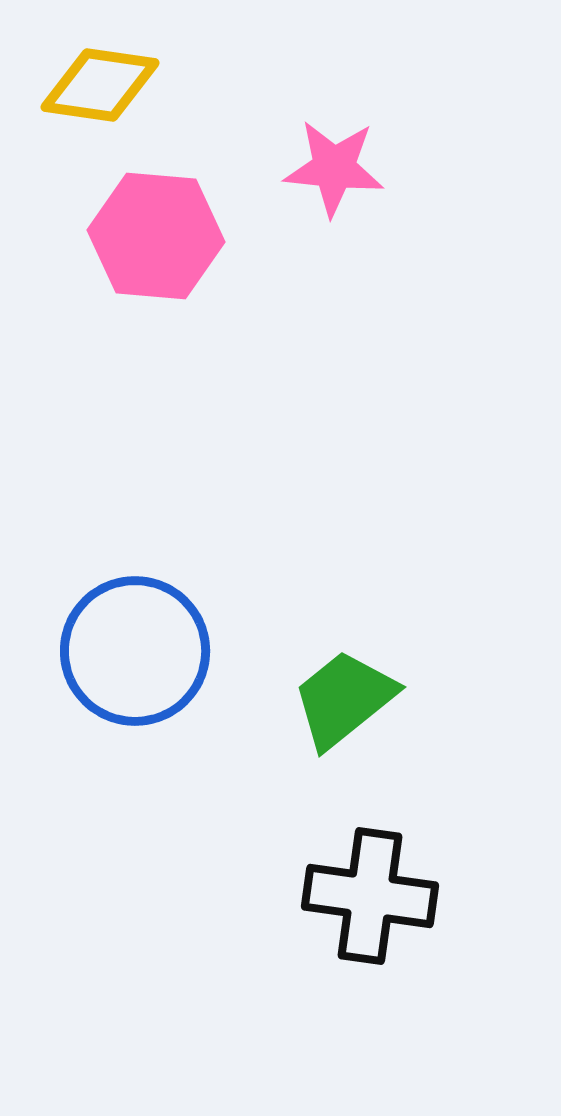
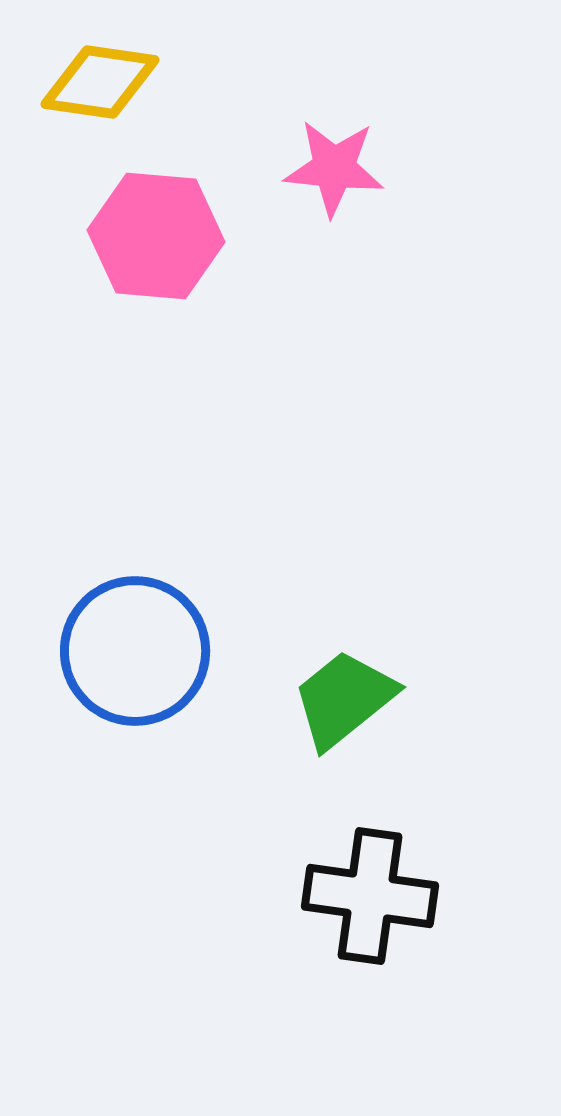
yellow diamond: moved 3 px up
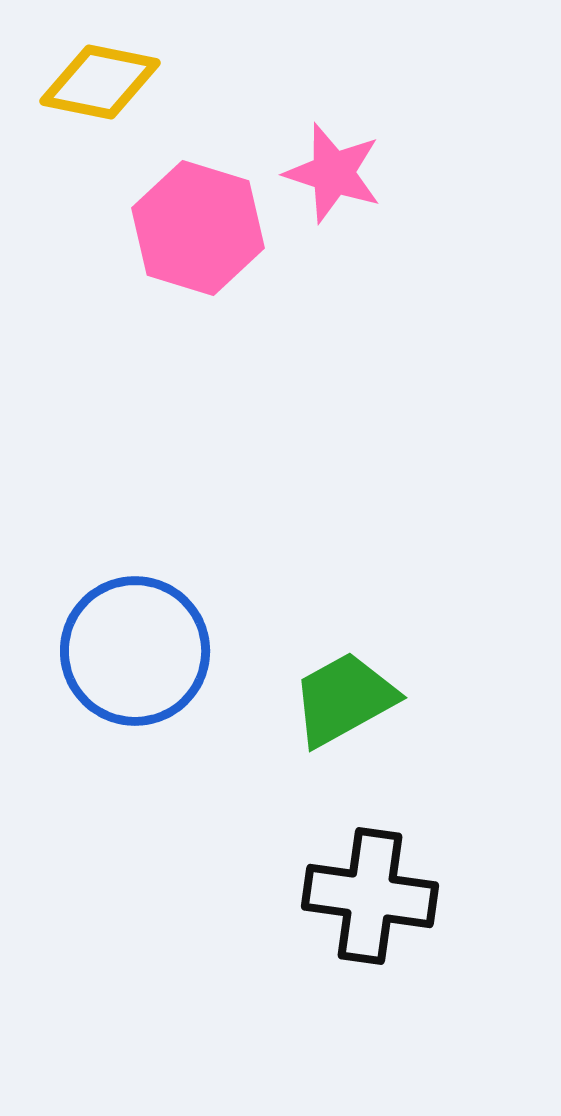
yellow diamond: rotated 3 degrees clockwise
pink star: moved 1 px left, 5 px down; rotated 12 degrees clockwise
pink hexagon: moved 42 px right, 8 px up; rotated 12 degrees clockwise
green trapezoid: rotated 10 degrees clockwise
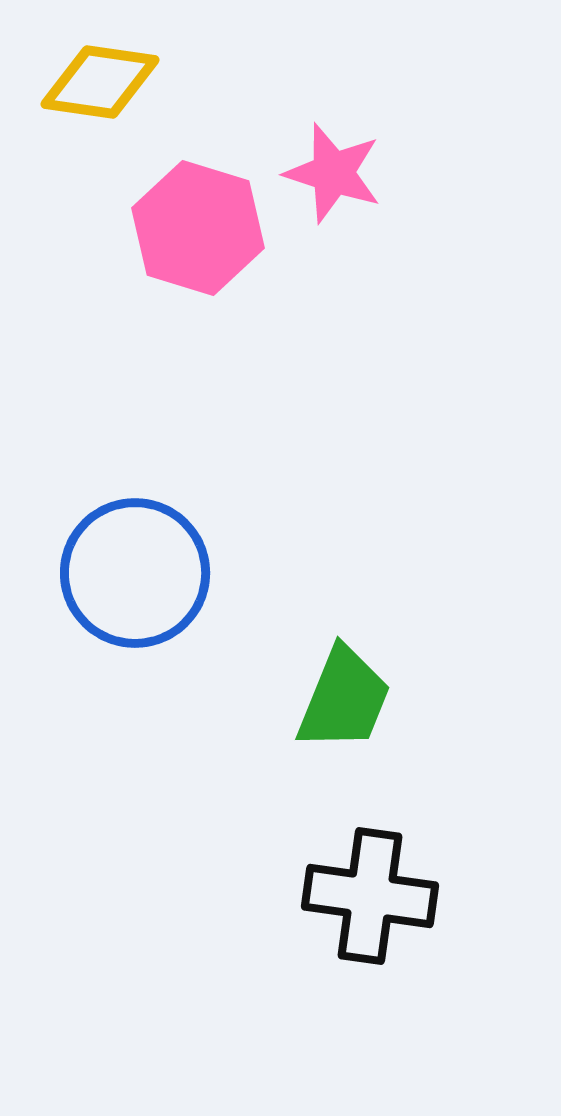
yellow diamond: rotated 3 degrees counterclockwise
blue circle: moved 78 px up
green trapezoid: rotated 141 degrees clockwise
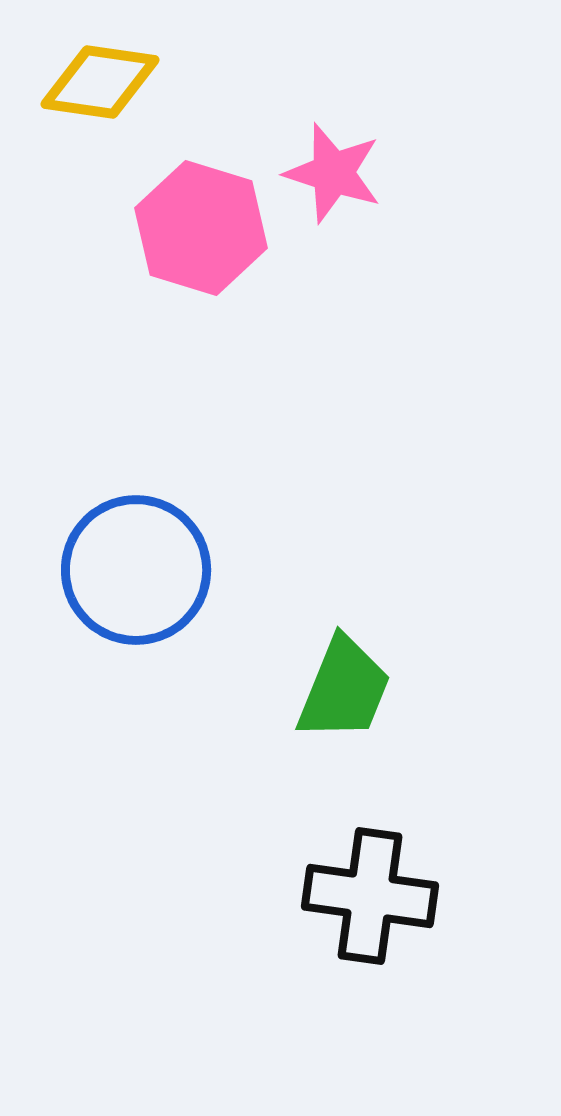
pink hexagon: moved 3 px right
blue circle: moved 1 px right, 3 px up
green trapezoid: moved 10 px up
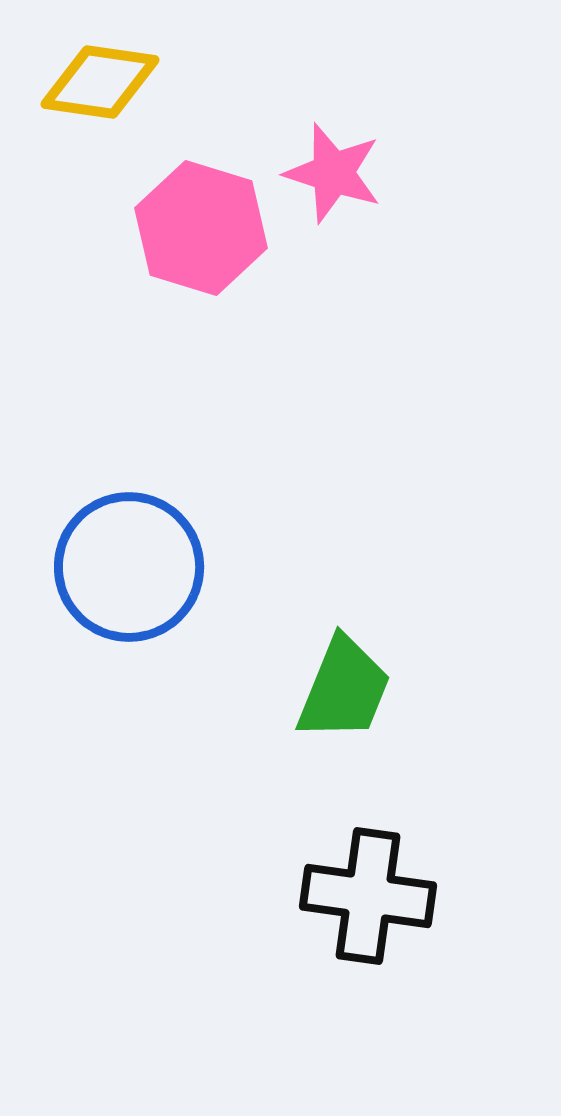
blue circle: moved 7 px left, 3 px up
black cross: moved 2 px left
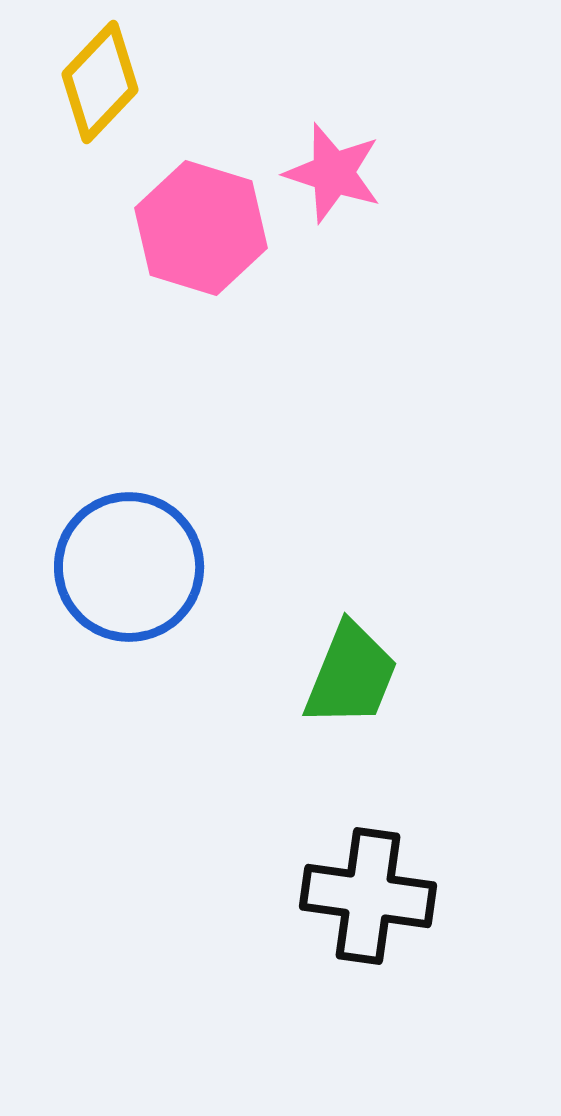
yellow diamond: rotated 55 degrees counterclockwise
green trapezoid: moved 7 px right, 14 px up
